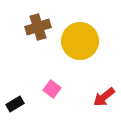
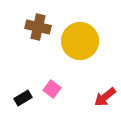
brown cross: rotated 30 degrees clockwise
red arrow: moved 1 px right
black rectangle: moved 8 px right, 6 px up
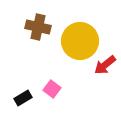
red arrow: moved 32 px up
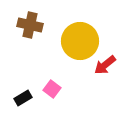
brown cross: moved 8 px left, 2 px up
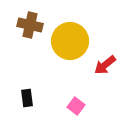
yellow circle: moved 10 px left
pink square: moved 24 px right, 17 px down
black rectangle: moved 4 px right; rotated 66 degrees counterclockwise
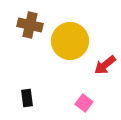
pink square: moved 8 px right, 3 px up
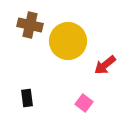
yellow circle: moved 2 px left
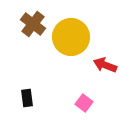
brown cross: moved 3 px right, 1 px up; rotated 25 degrees clockwise
yellow circle: moved 3 px right, 4 px up
red arrow: rotated 60 degrees clockwise
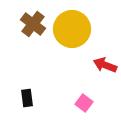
yellow circle: moved 1 px right, 8 px up
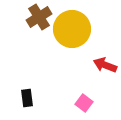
brown cross: moved 6 px right, 7 px up; rotated 20 degrees clockwise
